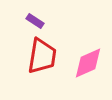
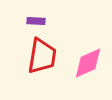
purple rectangle: moved 1 px right; rotated 30 degrees counterclockwise
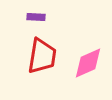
purple rectangle: moved 4 px up
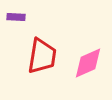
purple rectangle: moved 20 px left
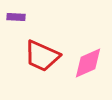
red trapezoid: rotated 105 degrees clockwise
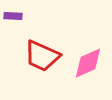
purple rectangle: moved 3 px left, 1 px up
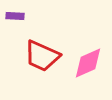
purple rectangle: moved 2 px right
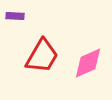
red trapezoid: rotated 84 degrees counterclockwise
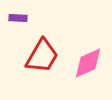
purple rectangle: moved 3 px right, 2 px down
